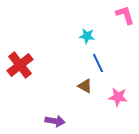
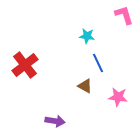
pink L-shape: moved 1 px left
red cross: moved 5 px right
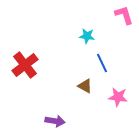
blue line: moved 4 px right
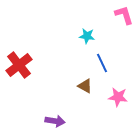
red cross: moved 6 px left
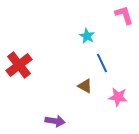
cyan star: rotated 21 degrees clockwise
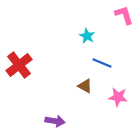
blue line: rotated 42 degrees counterclockwise
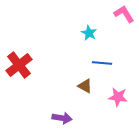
pink L-shape: moved 1 px up; rotated 15 degrees counterclockwise
cyan star: moved 2 px right, 3 px up
blue line: rotated 18 degrees counterclockwise
purple arrow: moved 7 px right, 3 px up
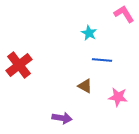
blue line: moved 3 px up
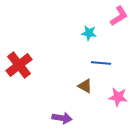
pink L-shape: moved 5 px left, 2 px down; rotated 90 degrees clockwise
cyan star: rotated 21 degrees counterclockwise
blue line: moved 1 px left, 3 px down
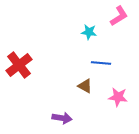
cyan star: moved 1 px up
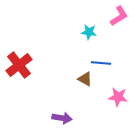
brown triangle: moved 7 px up
